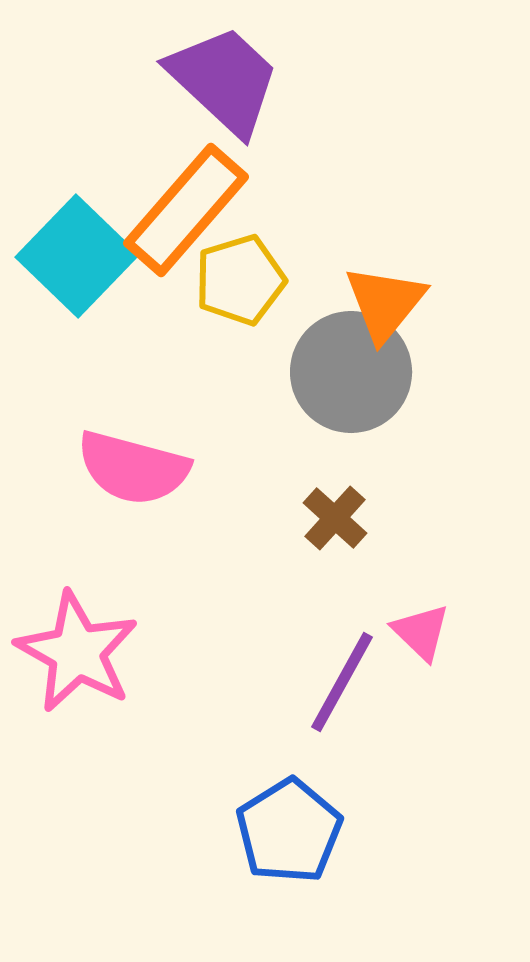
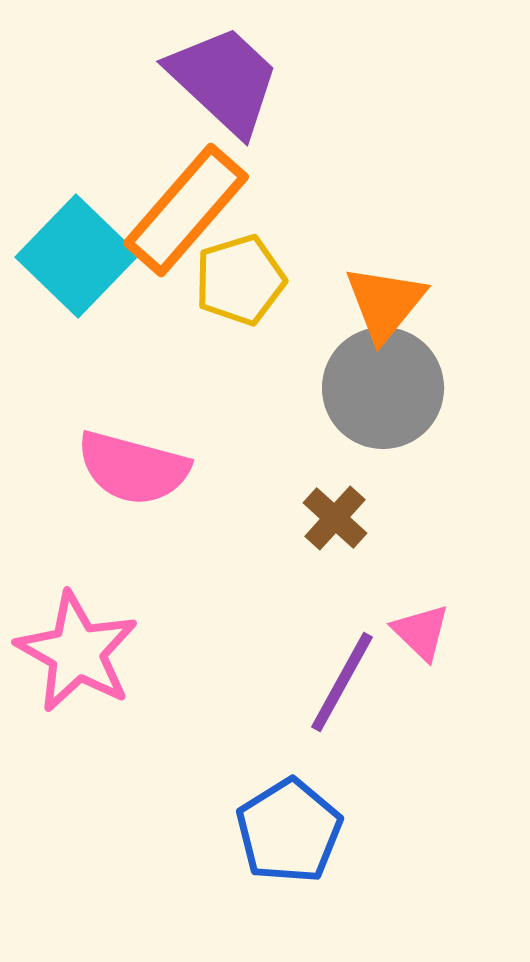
gray circle: moved 32 px right, 16 px down
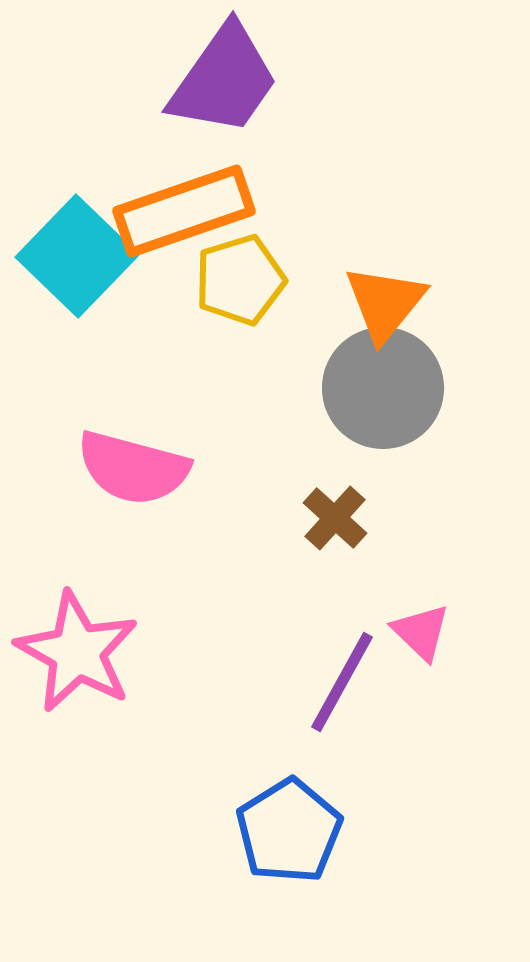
purple trapezoid: rotated 82 degrees clockwise
orange rectangle: moved 2 px left, 1 px down; rotated 30 degrees clockwise
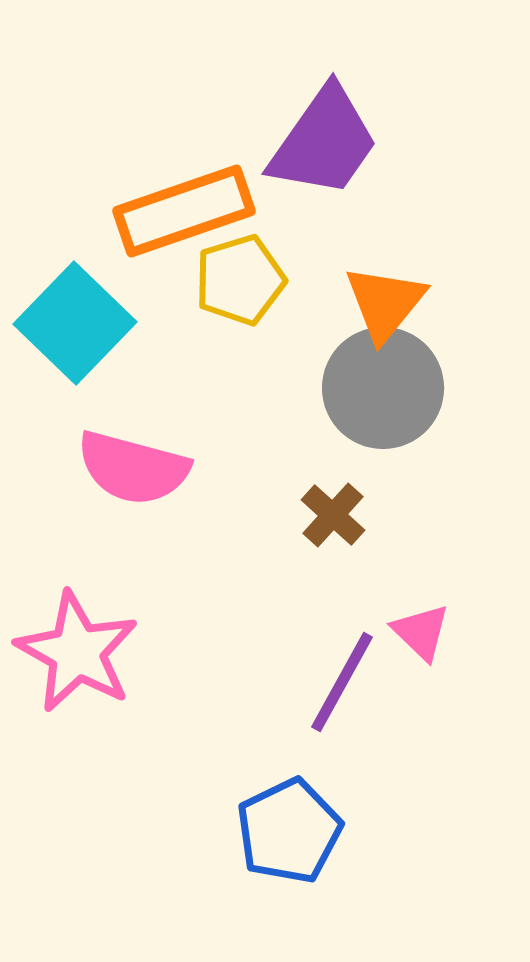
purple trapezoid: moved 100 px right, 62 px down
cyan square: moved 2 px left, 67 px down
brown cross: moved 2 px left, 3 px up
blue pentagon: rotated 6 degrees clockwise
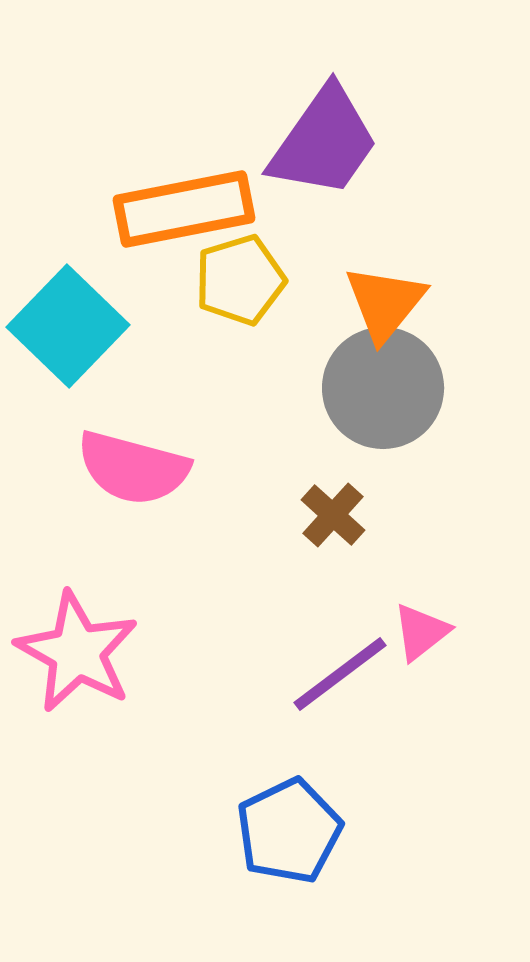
orange rectangle: moved 2 px up; rotated 8 degrees clockwise
cyan square: moved 7 px left, 3 px down
pink triangle: rotated 38 degrees clockwise
purple line: moved 2 px left, 8 px up; rotated 24 degrees clockwise
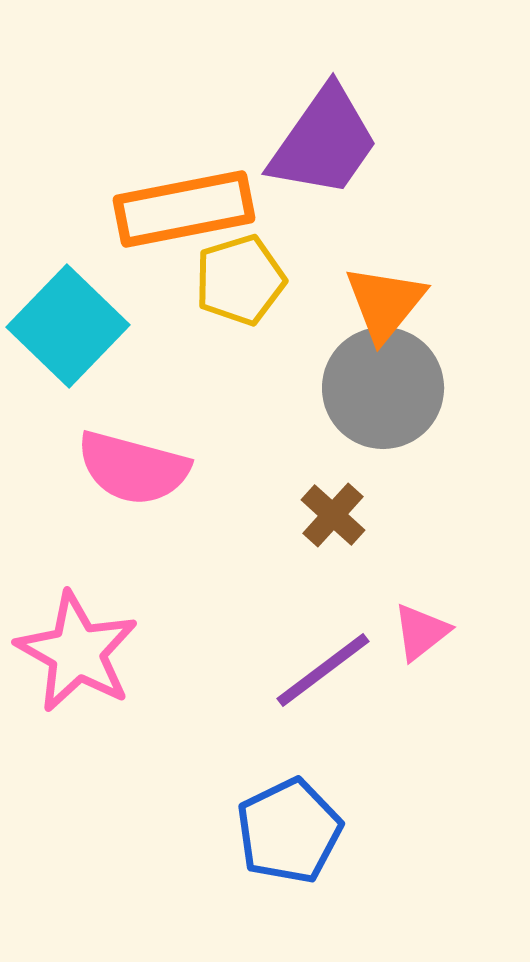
purple line: moved 17 px left, 4 px up
